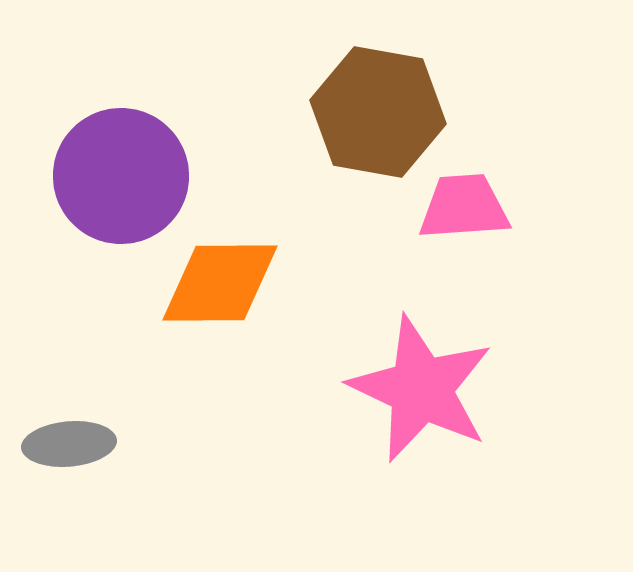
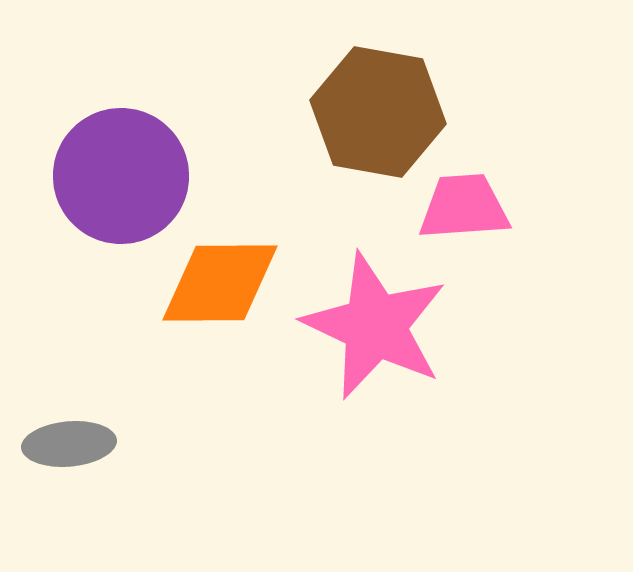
pink star: moved 46 px left, 63 px up
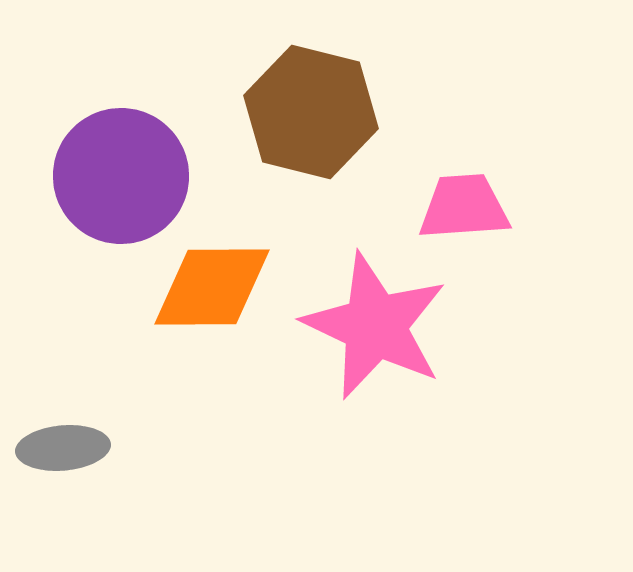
brown hexagon: moved 67 px left; rotated 4 degrees clockwise
orange diamond: moved 8 px left, 4 px down
gray ellipse: moved 6 px left, 4 px down
